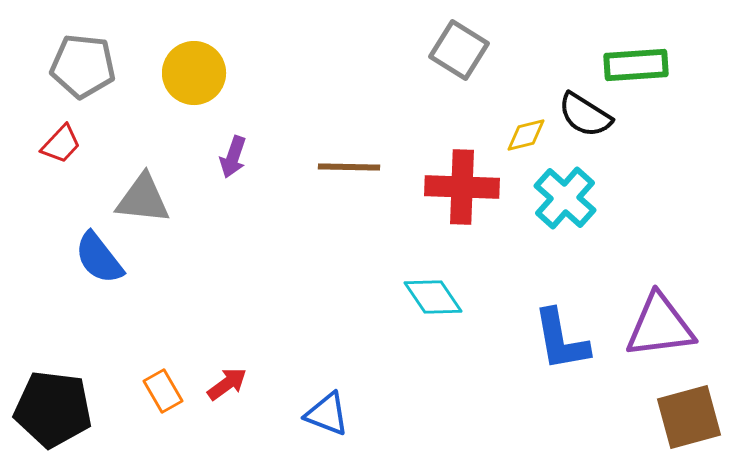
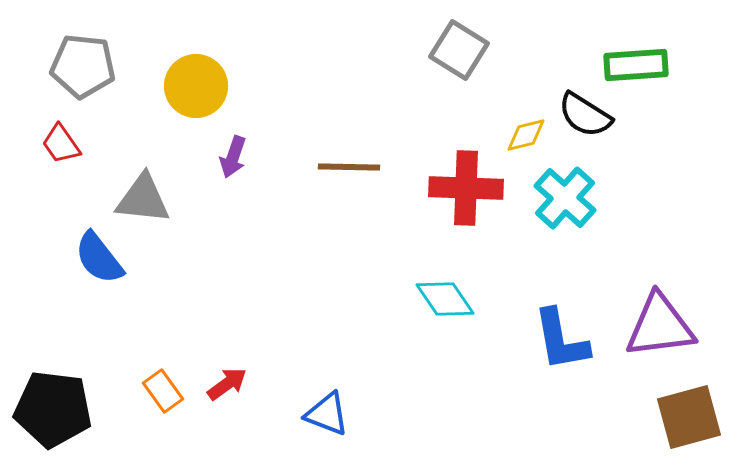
yellow circle: moved 2 px right, 13 px down
red trapezoid: rotated 102 degrees clockwise
red cross: moved 4 px right, 1 px down
cyan diamond: moved 12 px right, 2 px down
orange rectangle: rotated 6 degrees counterclockwise
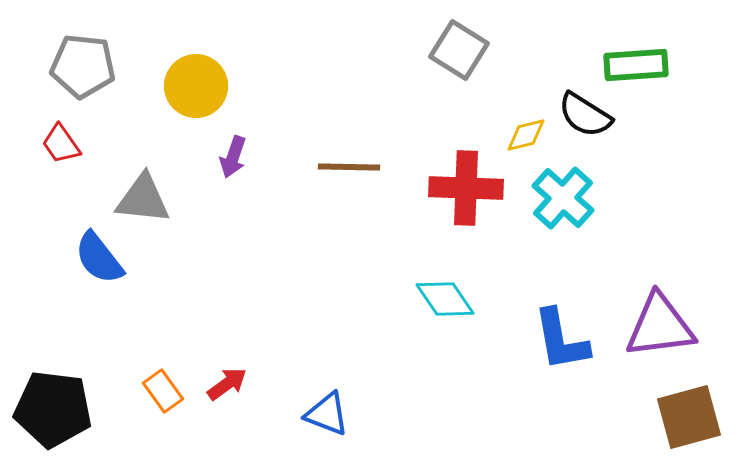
cyan cross: moved 2 px left
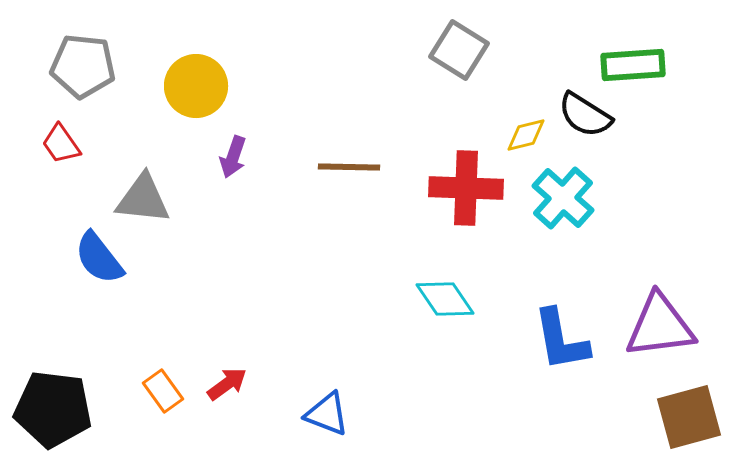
green rectangle: moved 3 px left
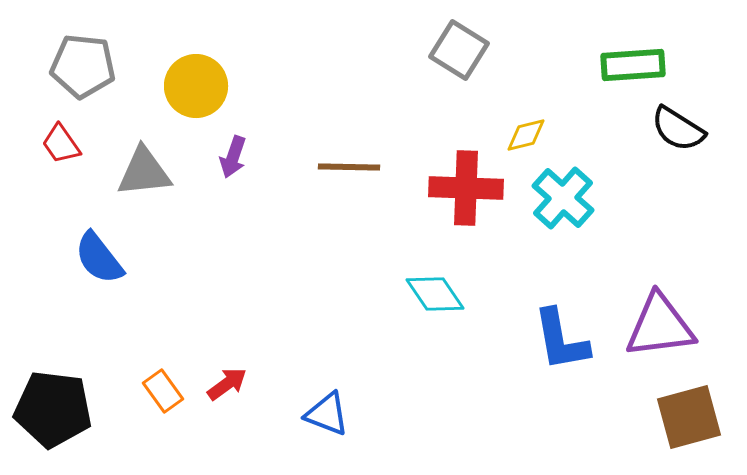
black semicircle: moved 93 px right, 14 px down
gray triangle: moved 1 px right, 27 px up; rotated 12 degrees counterclockwise
cyan diamond: moved 10 px left, 5 px up
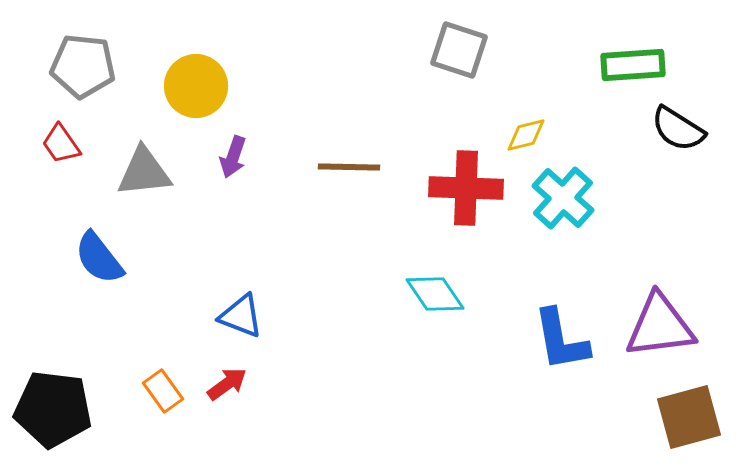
gray square: rotated 14 degrees counterclockwise
blue triangle: moved 86 px left, 98 px up
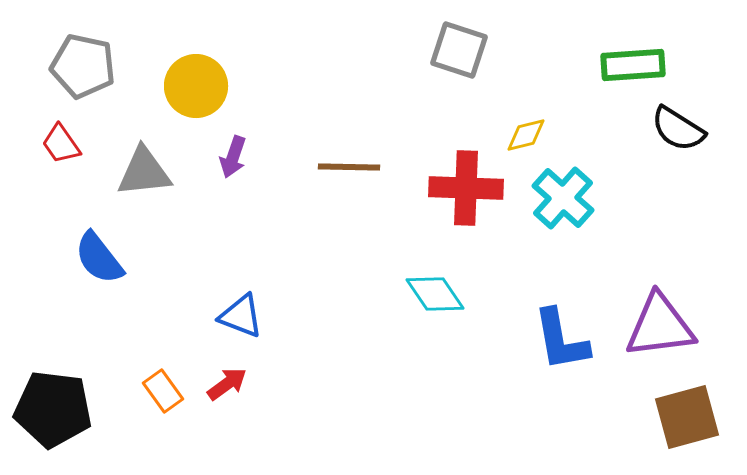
gray pentagon: rotated 6 degrees clockwise
brown square: moved 2 px left
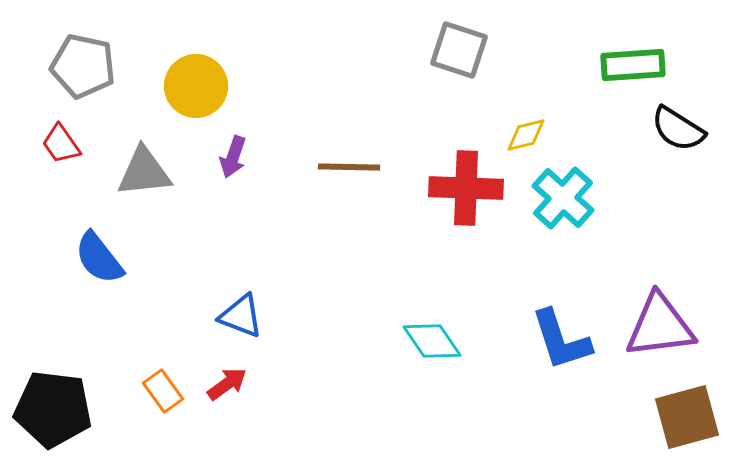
cyan diamond: moved 3 px left, 47 px down
blue L-shape: rotated 8 degrees counterclockwise
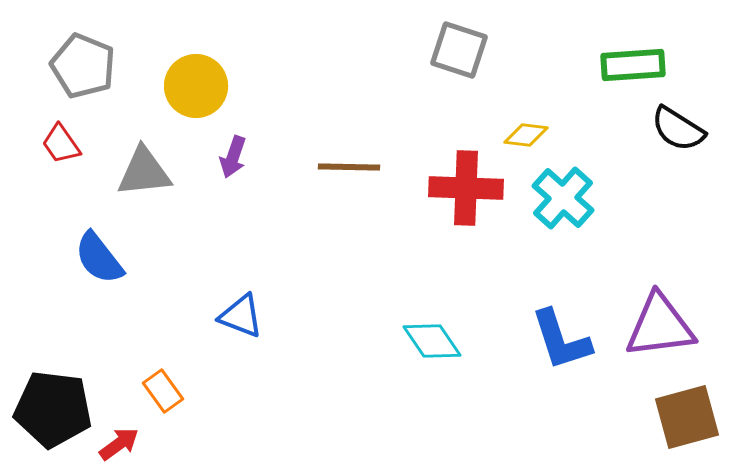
gray pentagon: rotated 10 degrees clockwise
yellow diamond: rotated 21 degrees clockwise
red arrow: moved 108 px left, 60 px down
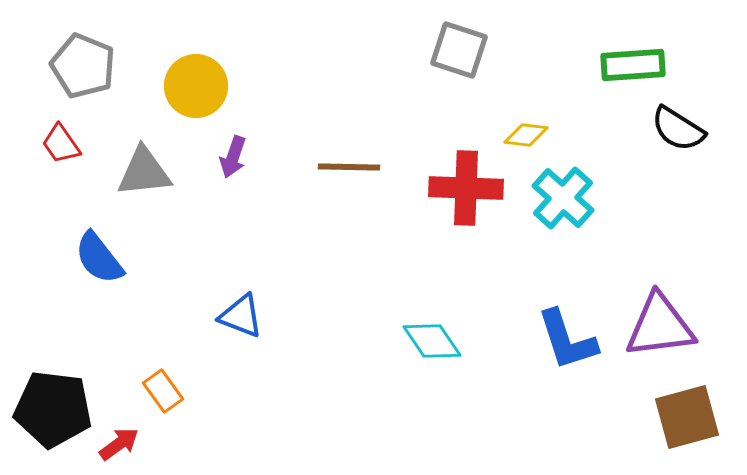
blue L-shape: moved 6 px right
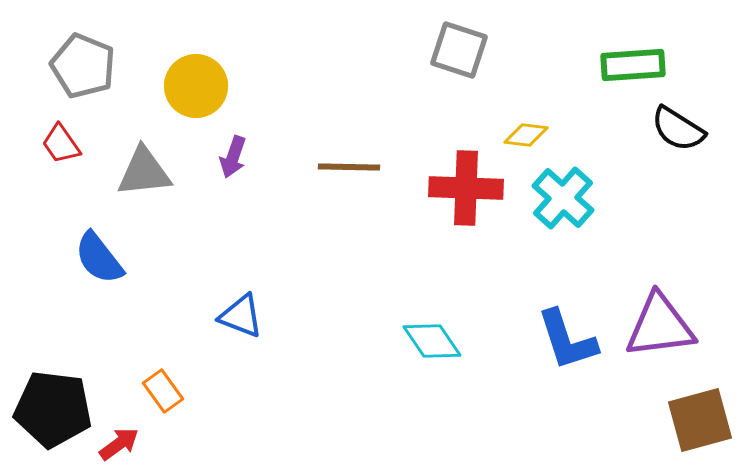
brown square: moved 13 px right, 3 px down
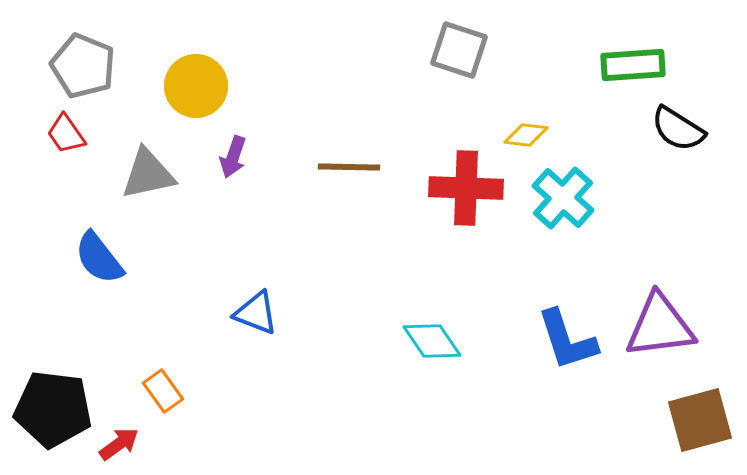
red trapezoid: moved 5 px right, 10 px up
gray triangle: moved 4 px right, 2 px down; rotated 6 degrees counterclockwise
blue triangle: moved 15 px right, 3 px up
